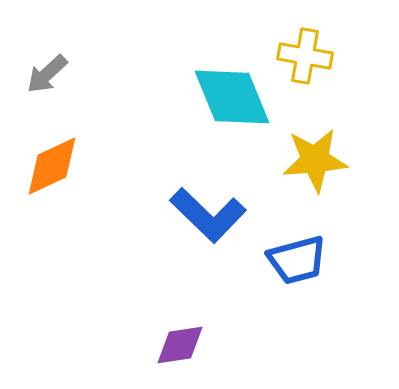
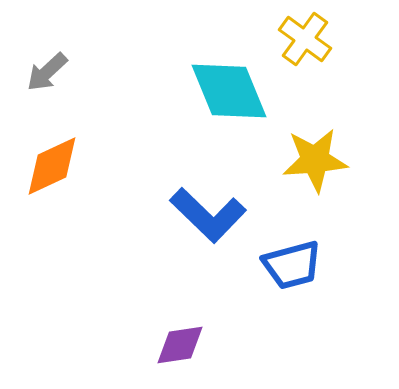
yellow cross: moved 17 px up; rotated 26 degrees clockwise
gray arrow: moved 2 px up
cyan diamond: moved 3 px left, 6 px up
blue trapezoid: moved 5 px left, 5 px down
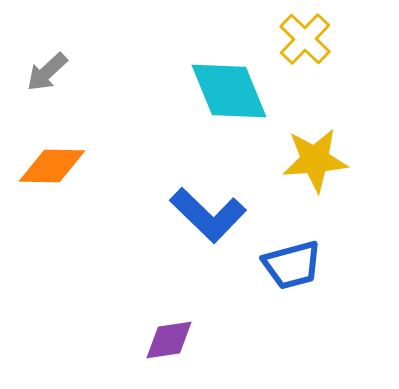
yellow cross: rotated 8 degrees clockwise
orange diamond: rotated 26 degrees clockwise
purple diamond: moved 11 px left, 5 px up
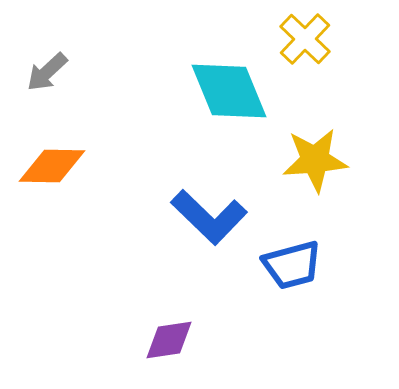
blue L-shape: moved 1 px right, 2 px down
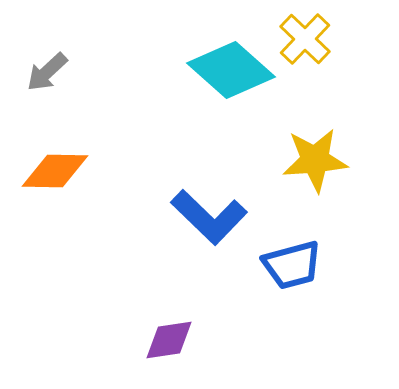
cyan diamond: moved 2 px right, 21 px up; rotated 26 degrees counterclockwise
orange diamond: moved 3 px right, 5 px down
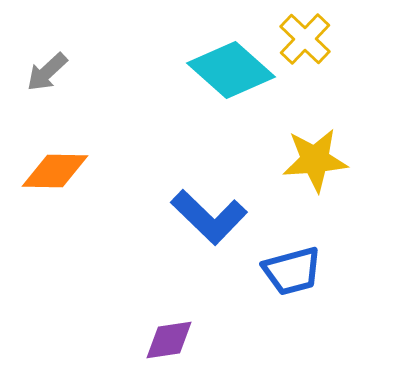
blue trapezoid: moved 6 px down
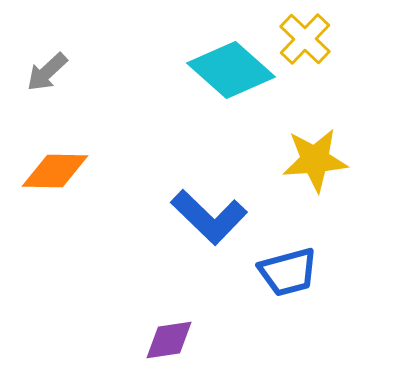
blue trapezoid: moved 4 px left, 1 px down
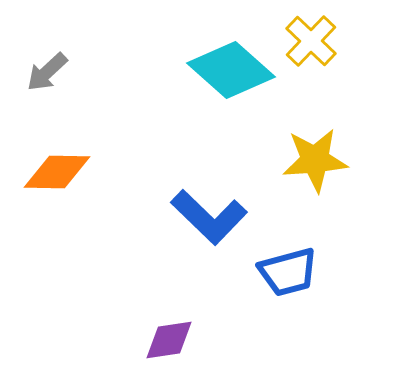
yellow cross: moved 6 px right, 2 px down
orange diamond: moved 2 px right, 1 px down
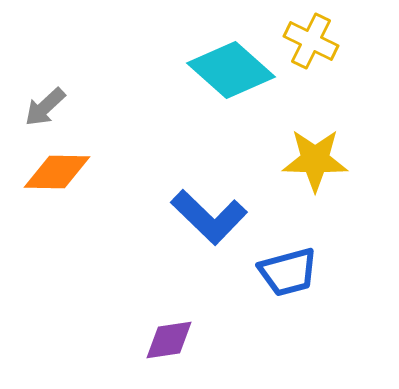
yellow cross: rotated 18 degrees counterclockwise
gray arrow: moved 2 px left, 35 px down
yellow star: rotated 6 degrees clockwise
